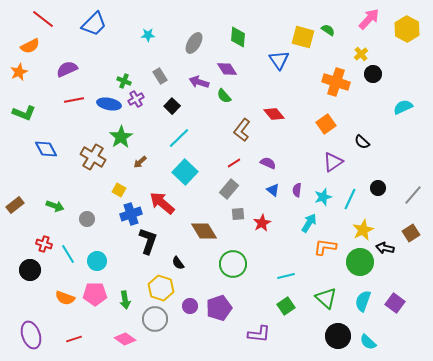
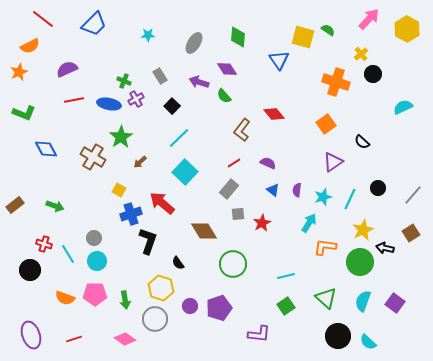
gray circle at (87, 219): moved 7 px right, 19 px down
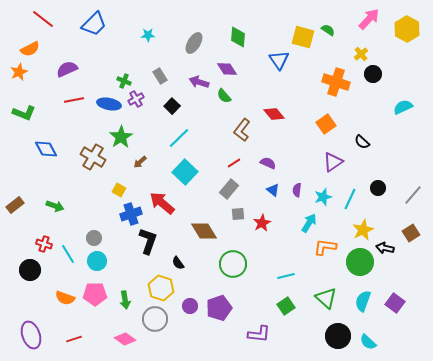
orange semicircle at (30, 46): moved 3 px down
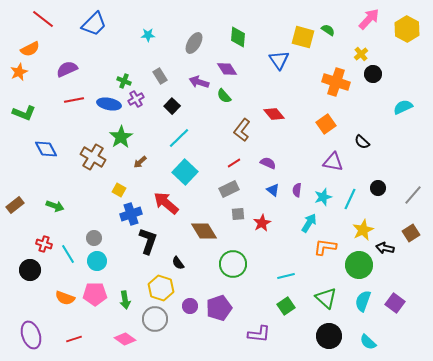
purple triangle at (333, 162): rotated 45 degrees clockwise
gray rectangle at (229, 189): rotated 24 degrees clockwise
red arrow at (162, 203): moved 4 px right
green circle at (360, 262): moved 1 px left, 3 px down
black circle at (338, 336): moved 9 px left
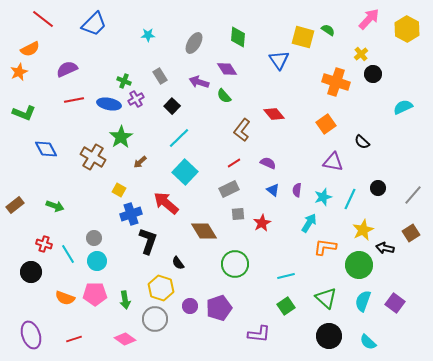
green circle at (233, 264): moved 2 px right
black circle at (30, 270): moved 1 px right, 2 px down
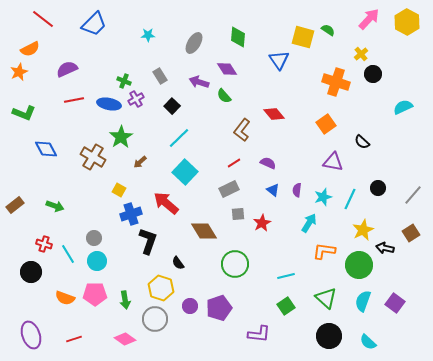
yellow hexagon at (407, 29): moved 7 px up
orange L-shape at (325, 247): moved 1 px left, 4 px down
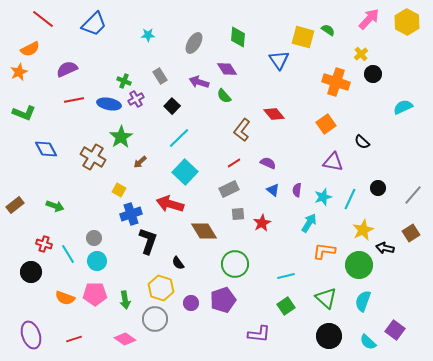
red arrow at (166, 203): moved 4 px right, 1 px down; rotated 24 degrees counterclockwise
purple square at (395, 303): moved 27 px down
purple circle at (190, 306): moved 1 px right, 3 px up
purple pentagon at (219, 308): moved 4 px right, 8 px up
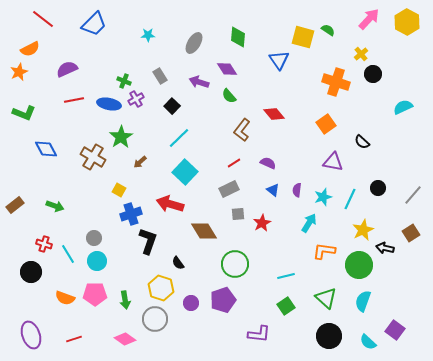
green semicircle at (224, 96): moved 5 px right
